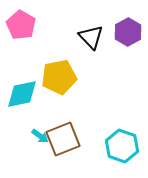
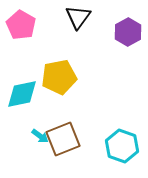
black triangle: moved 13 px left, 20 px up; rotated 20 degrees clockwise
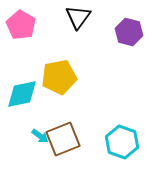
purple hexagon: moved 1 px right; rotated 16 degrees counterclockwise
cyan hexagon: moved 4 px up
